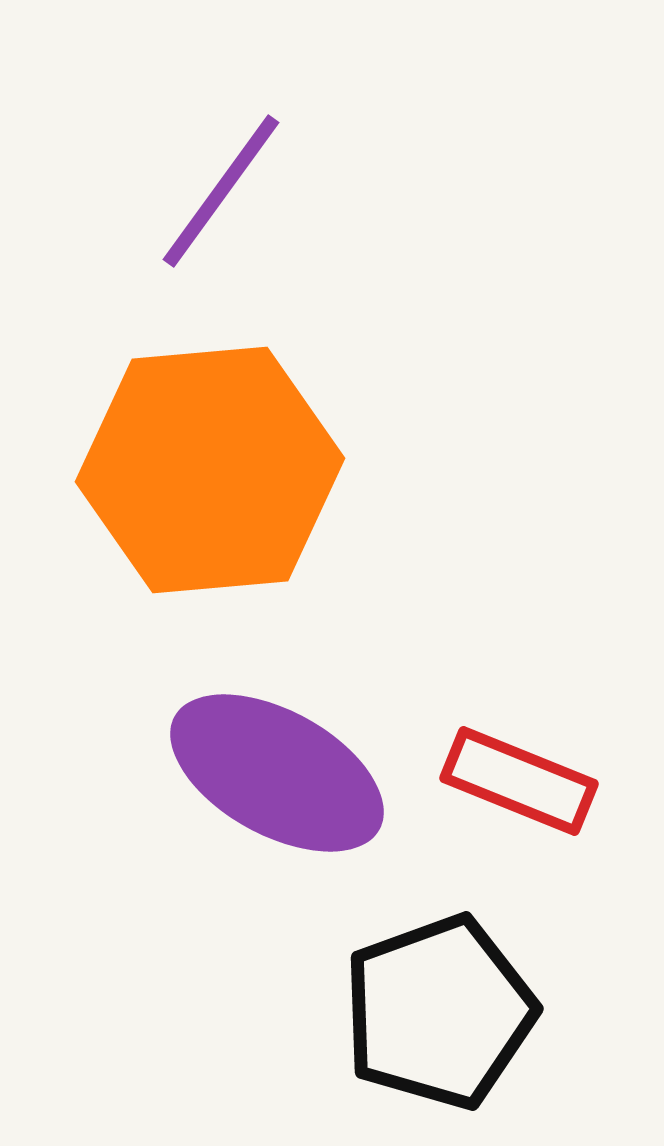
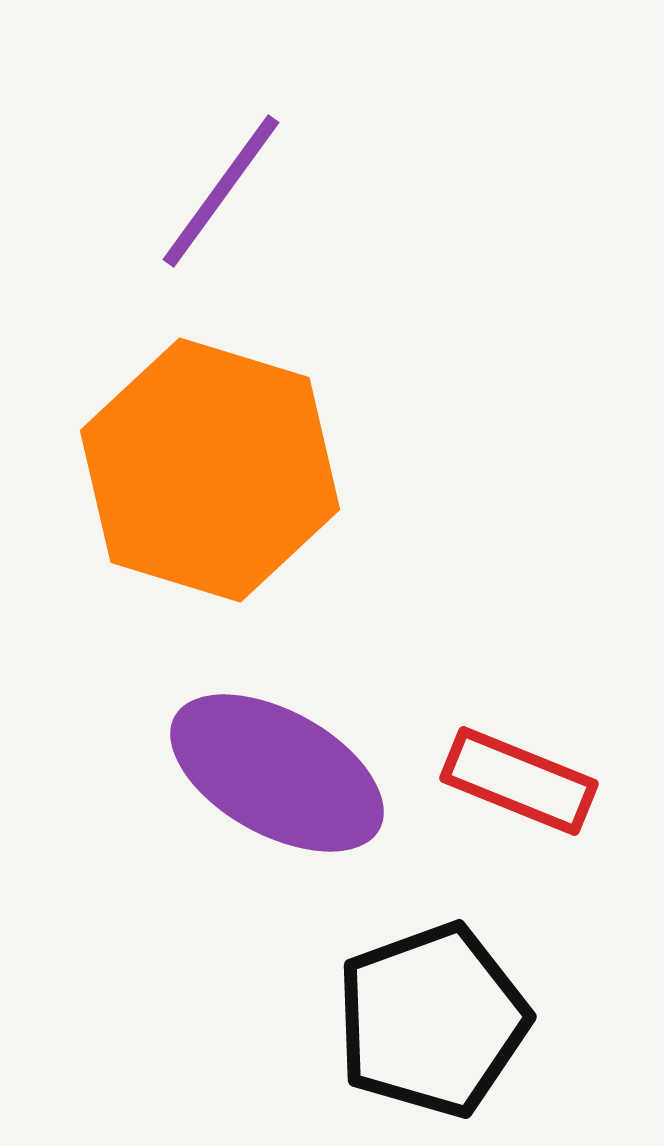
orange hexagon: rotated 22 degrees clockwise
black pentagon: moved 7 px left, 8 px down
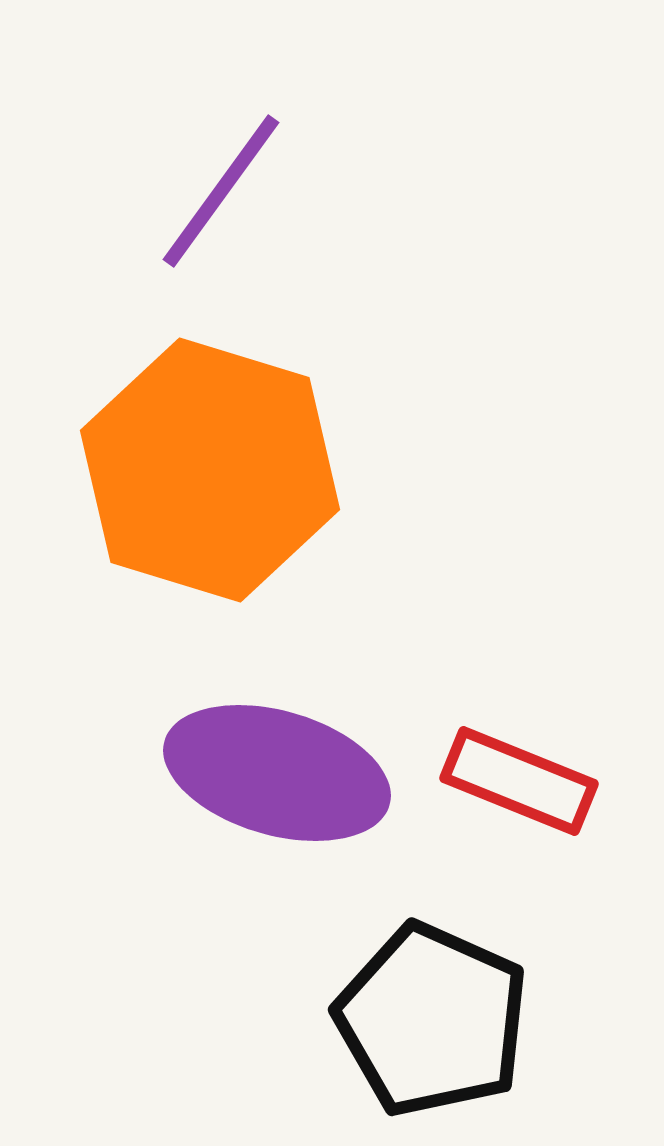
purple ellipse: rotated 13 degrees counterclockwise
black pentagon: rotated 28 degrees counterclockwise
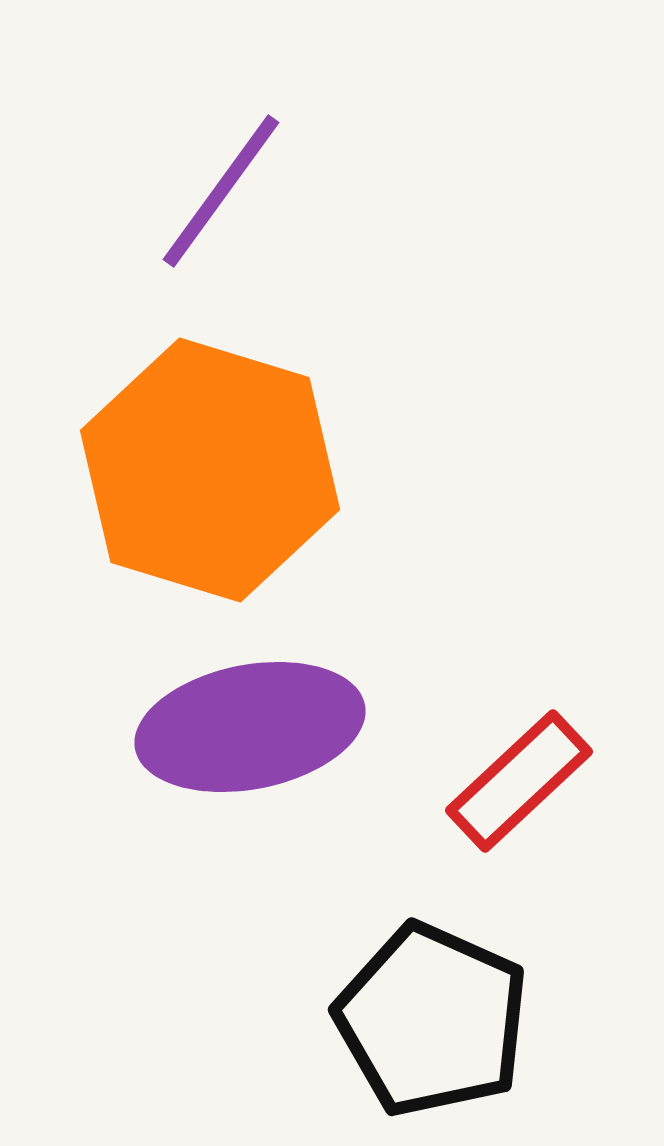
purple ellipse: moved 27 px left, 46 px up; rotated 27 degrees counterclockwise
red rectangle: rotated 65 degrees counterclockwise
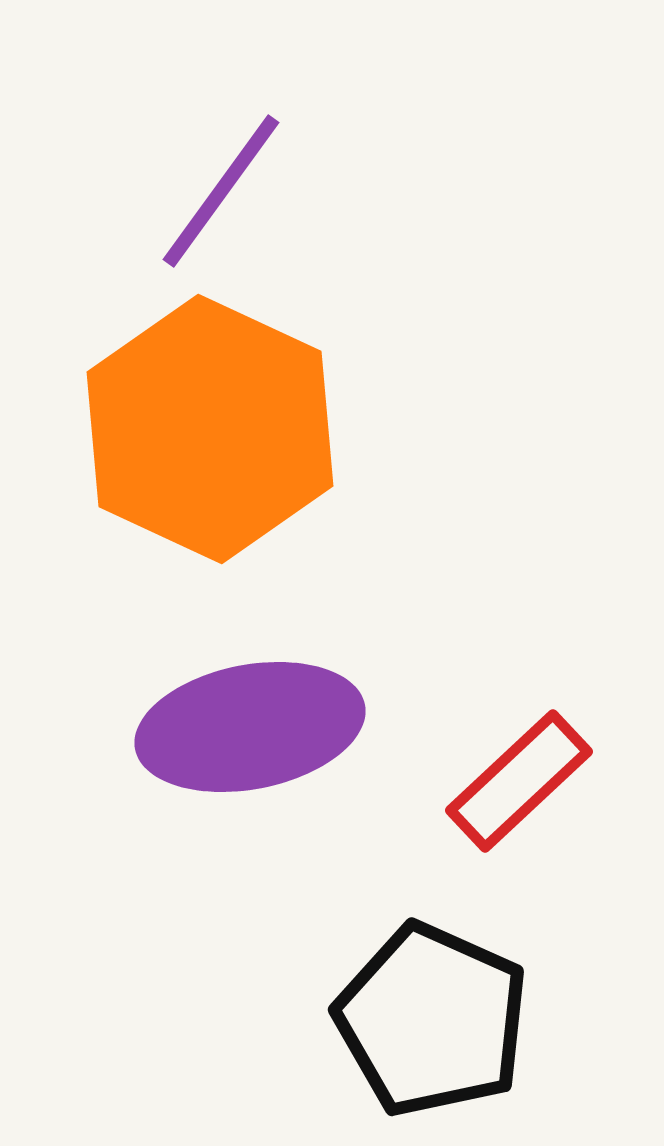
orange hexagon: moved 41 px up; rotated 8 degrees clockwise
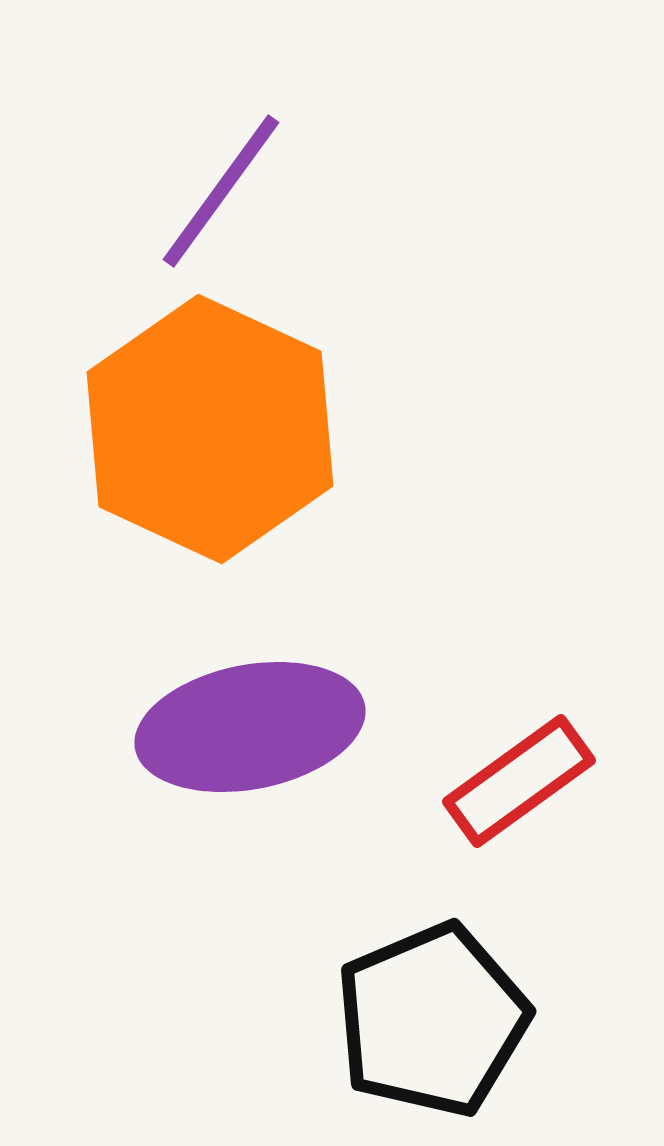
red rectangle: rotated 7 degrees clockwise
black pentagon: rotated 25 degrees clockwise
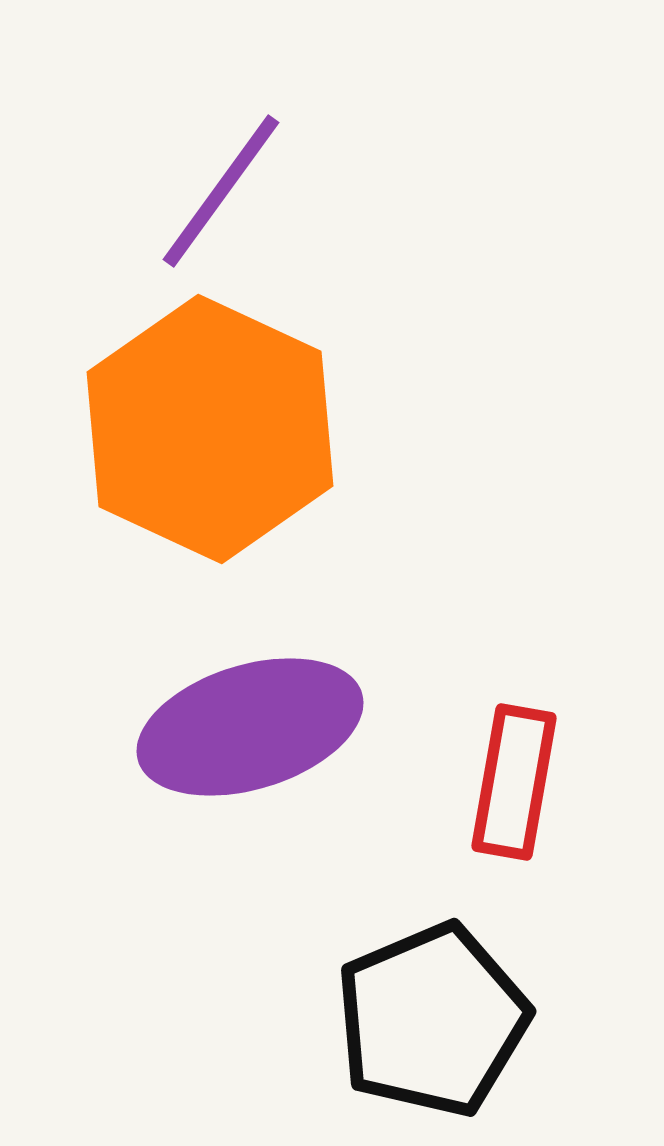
purple ellipse: rotated 6 degrees counterclockwise
red rectangle: moved 5 px left, 1 px down; rotated 44 degrees counterclockwise
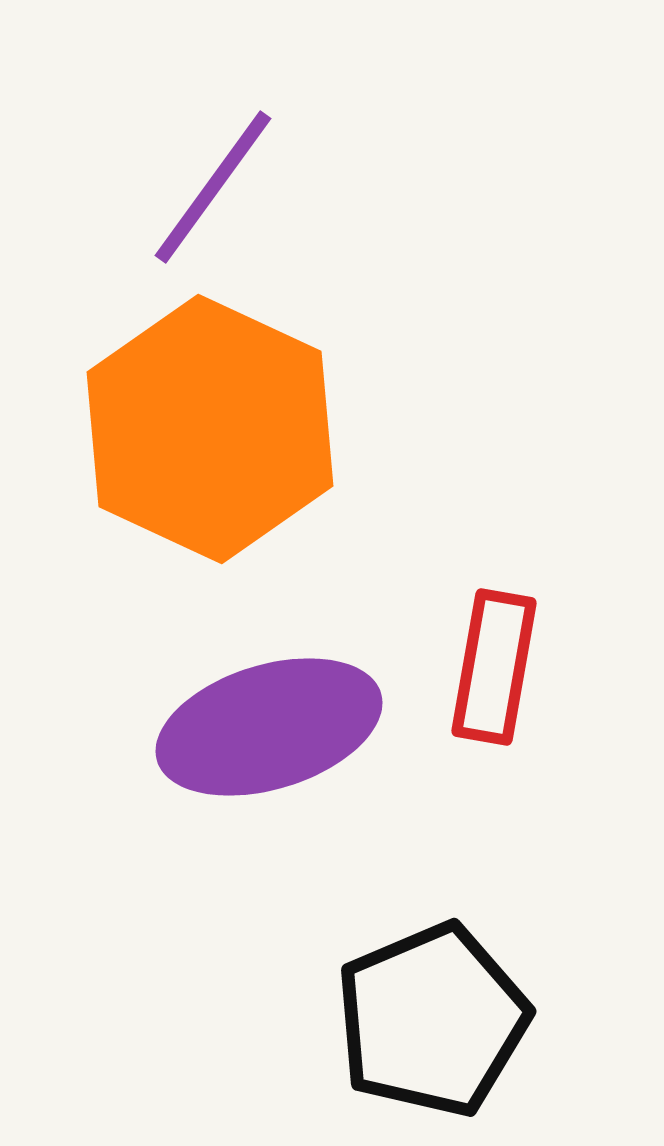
purple line: moved 8 px left, 4 px up
purple ellipse: moved 19 px right
red rectangle: moved 20 px left, 115 px up
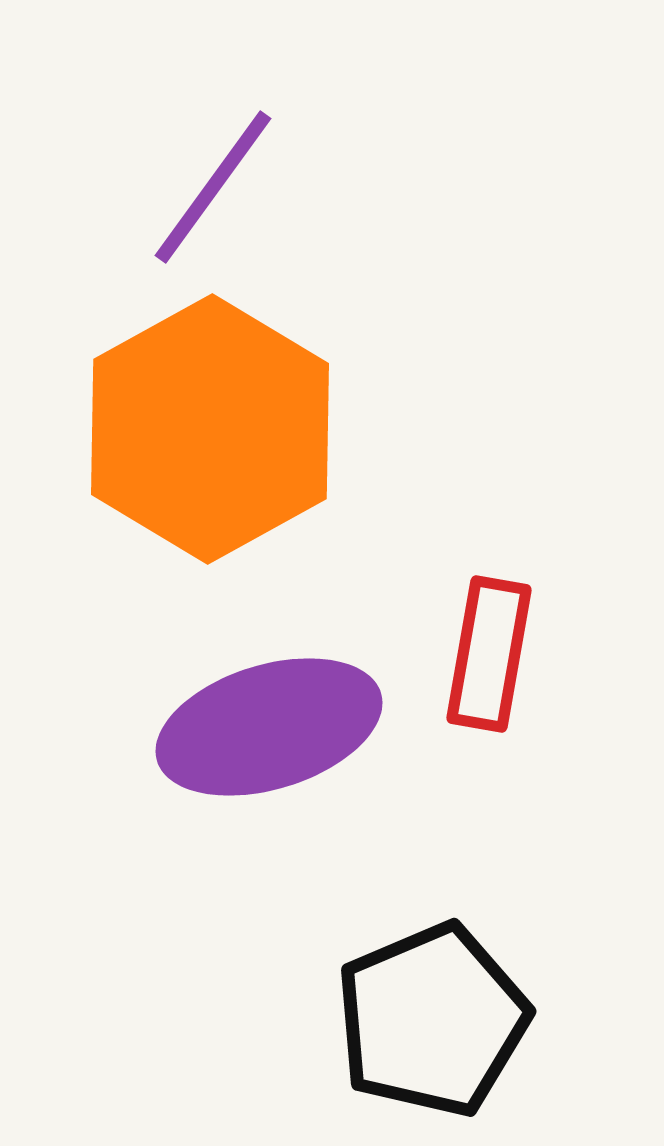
orange hexagon: rotated 6 degrees clockwise
red rectangle: moved 5 px left, 13 px up
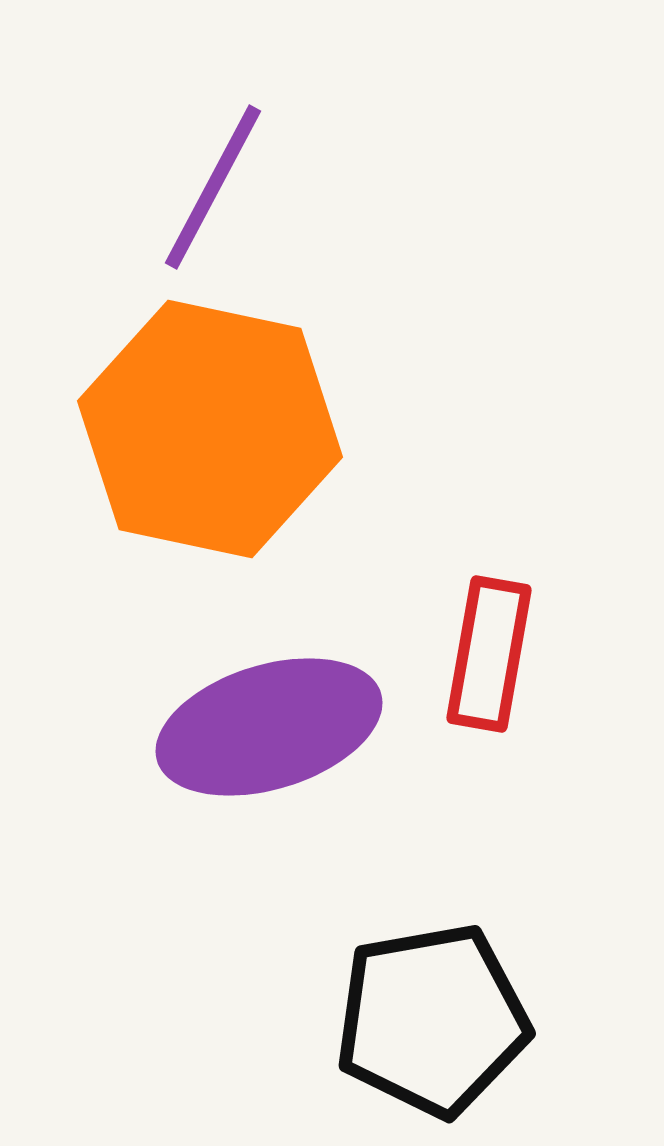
purple line: rotated 8 degrees counterclockwise
orange hexagon: rotated 19 degrees counterclockwise
black pentagon: rotated 13 degrees clockwise
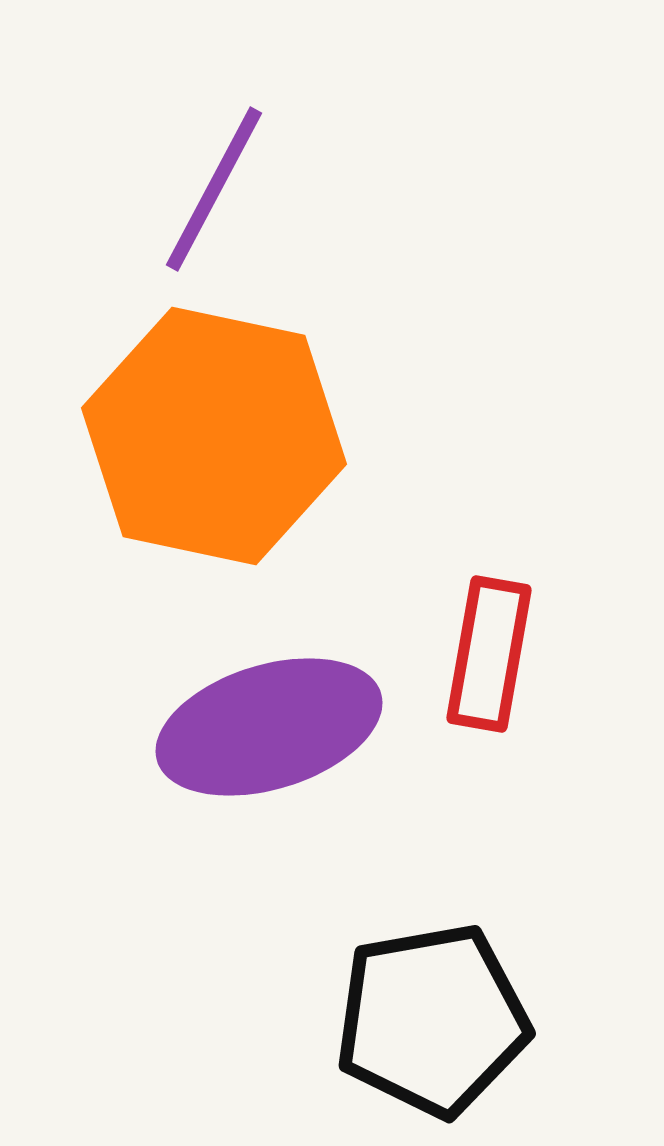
purple line: moved 1 px right, 2 px down
orange hexagon: moved 4 px right, 7 px down
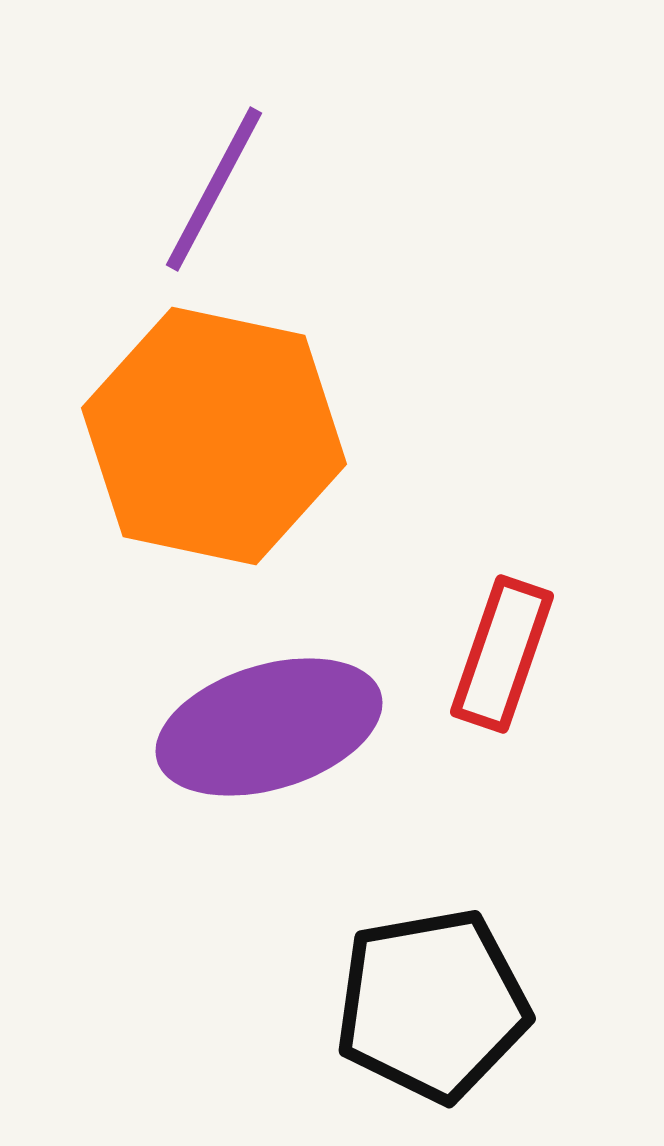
red rectangle: moved 13 px right; rotated 9 degrees clockwise
black pentagon: moved 15 px up
